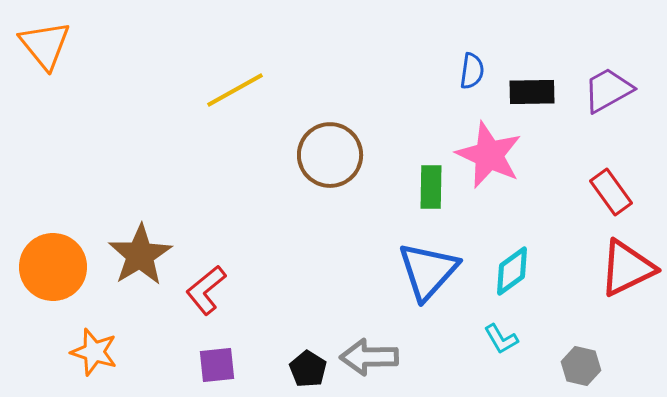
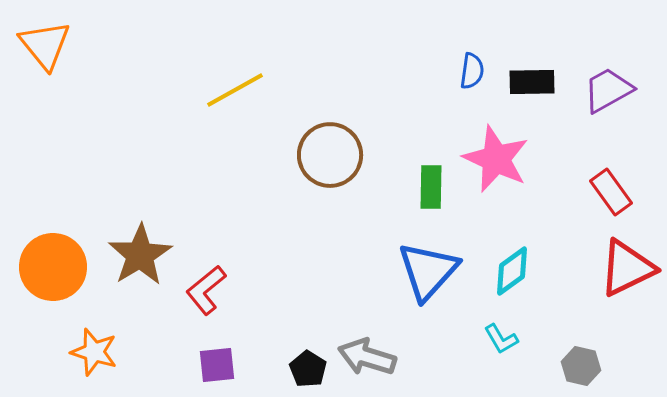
black rectangle: moved 10 px up
pink star: moved 7 px right, 4 px down
gray arrow: moved 2 px left; rotated 18 degrees clockwise
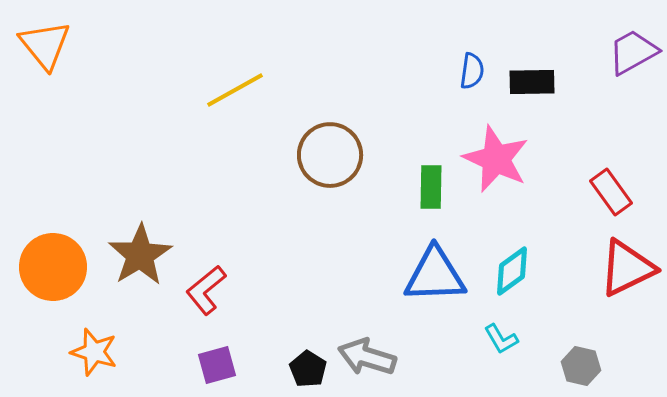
purple trapezoid: moved 25 px right, 38 px up
blue triangle: moved 7 px right, 4 px down; rotated 46 degrees clockwise
purple square: rotated 9 degrees counterclockwise
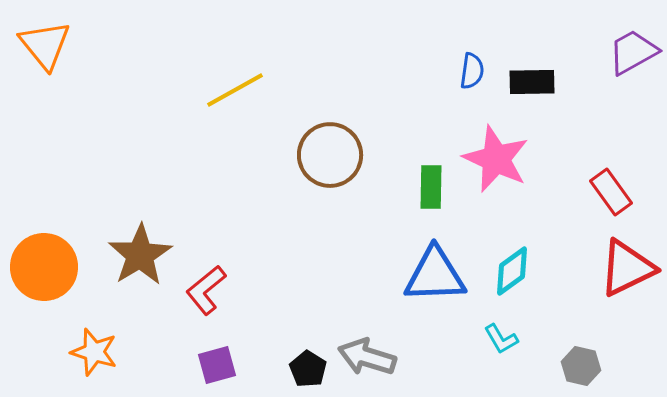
orange circle: moved 9 px left
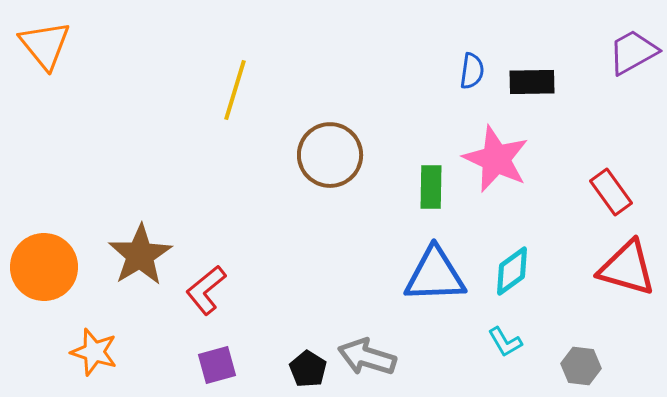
yellow line: rotated 44 degrees counterclockwise
red triangle: rotated 42 degrees clockwise
cyan L-shape: moved 4 px right, 3 px down
gray hexagon: rotated 6 degrees counterclockwise
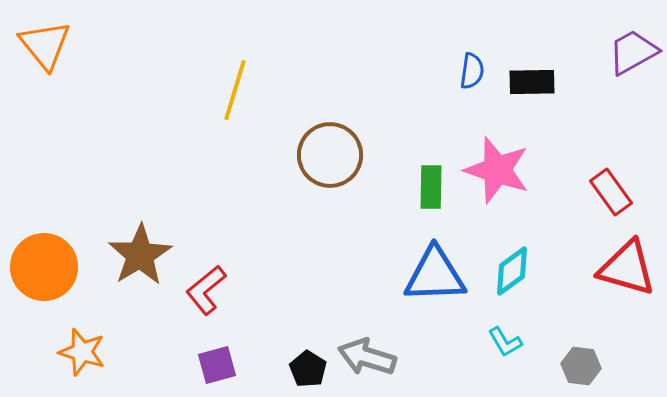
pink star: moved 1 px right, 11 px down; rotated 6 degrees counterclockwise
orange star: moved 12 px left
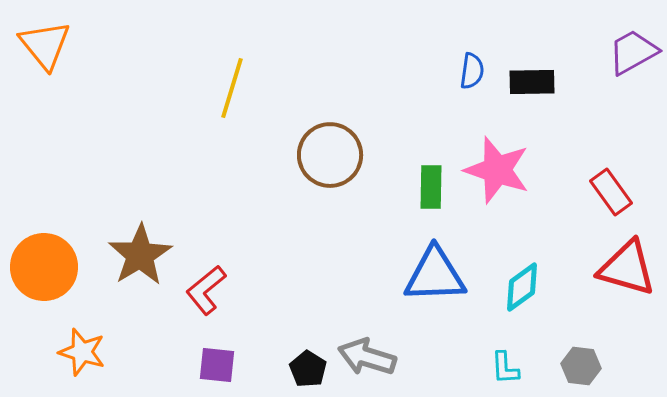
yellow line: moved 3 px left, 2 px up
cyan diamond: moved 10 px right, 16 px down
cyan L-shape: moved 26 px down; rotated 27 degrees clockwise
purple square: rotated 21 degrees clockwise
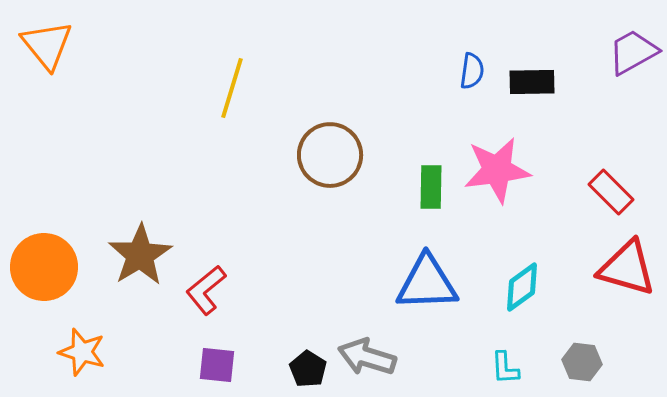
orange triangle: moved 2 px right
pink star: rotated 26 degrees counterclockwise
red rectangle: rotated 9 degrees counterclockwise
blue triangle: moved 8 px left, 8 px down
gray hexagon: moved 1 px right, 4 px up
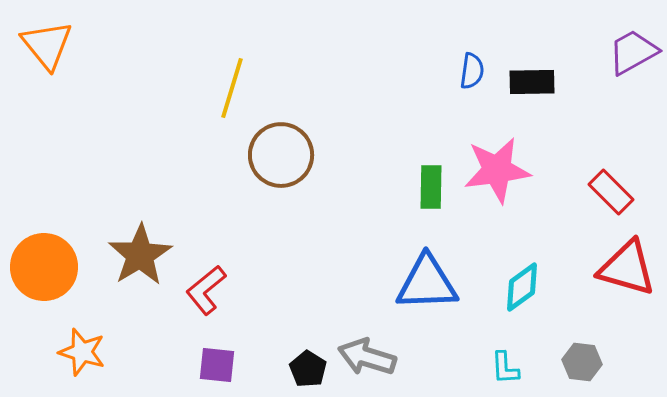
brown circle: moved 49 px left
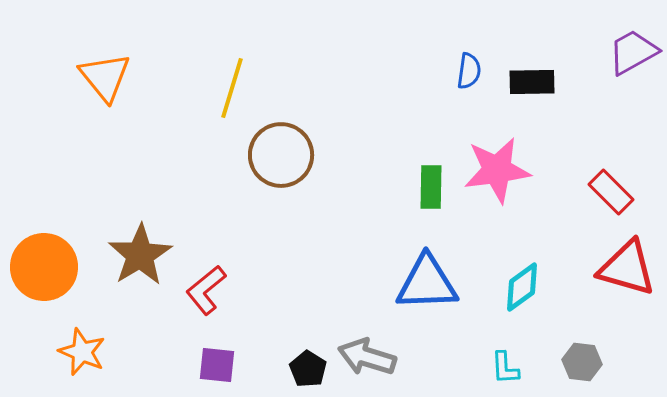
orange triangle: moved 58 px right, 32 px down
blue semicircle: moved 3 px left
orange star: rotated 6 degrees clockwise
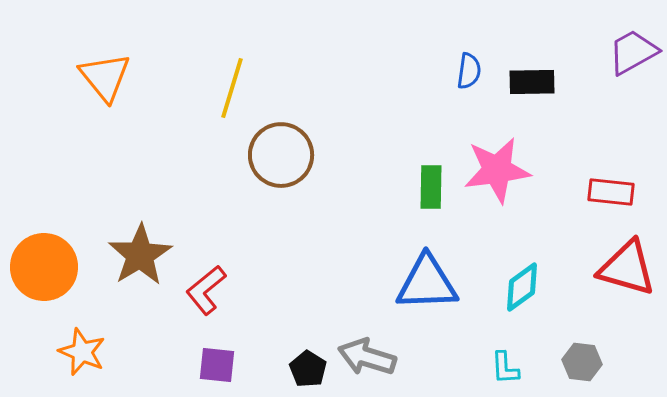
red rectangle: rotated 39 degrees counterclockwise
